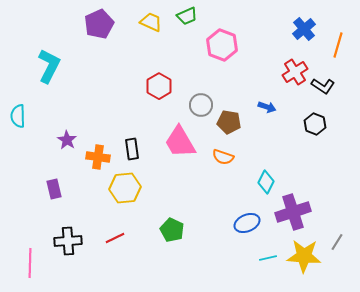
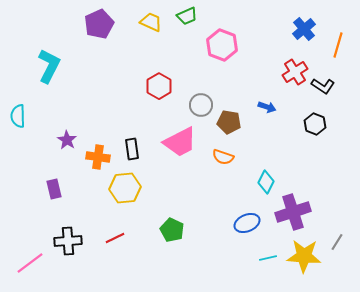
pink trapezoid: rotated 87 degrees counterclockwise
pink line: rotated 52 degrees clockwise
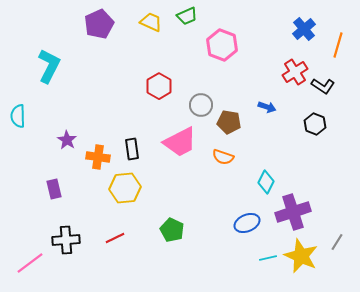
black cross: moved 2 px left, 1 px up
yellow star: moved 3 px left; rotated 20 degrees clockwise
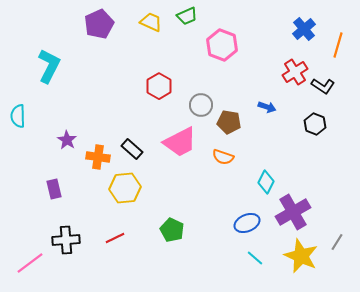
black rectangle: rotated 40 degrees counterclockwise
purple cross: rotated 12 degrees counterclockwise
cyan line: moved 13 px left; rotated 54 degrees clockwise
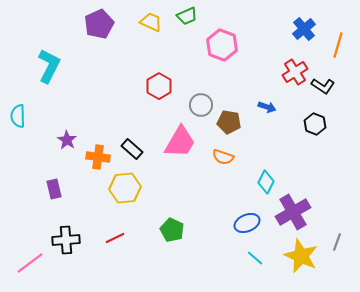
pink trapezoid: rotated 33 degrees counterclockwise
gray line: rotated 12 degrees counterclockwise
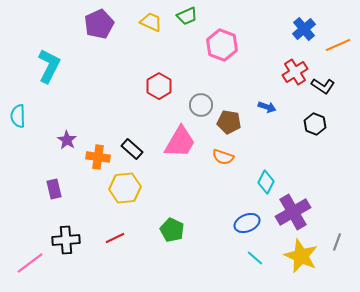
orange line: rotated 50 degrees clockwise
